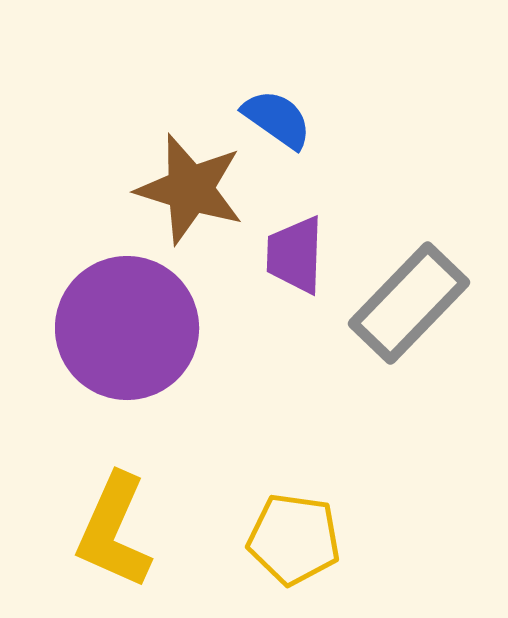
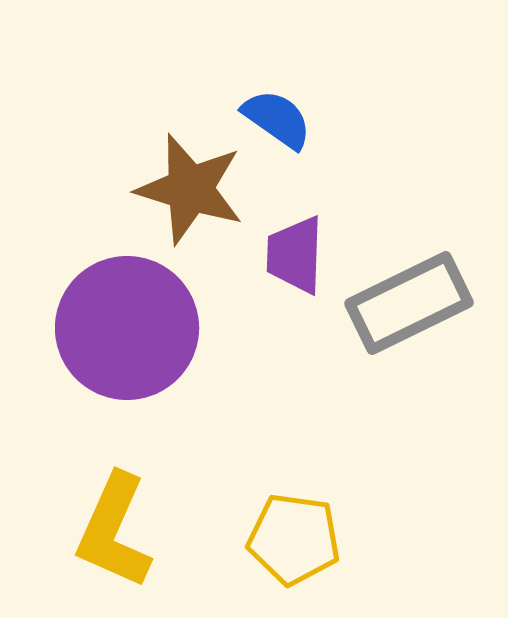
gray rectangle: rotated 20 degrees clockwise
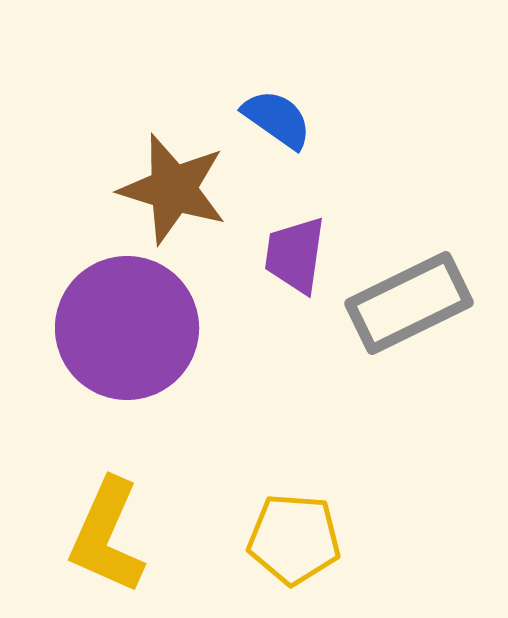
brown star: moved 17 px left
purple trapezoid: rotated 6 degrees clockwise
yellow L-shape: moved 7 px left, 5 px down
yellow pentagon: rotated 4 degrees counterclockwise
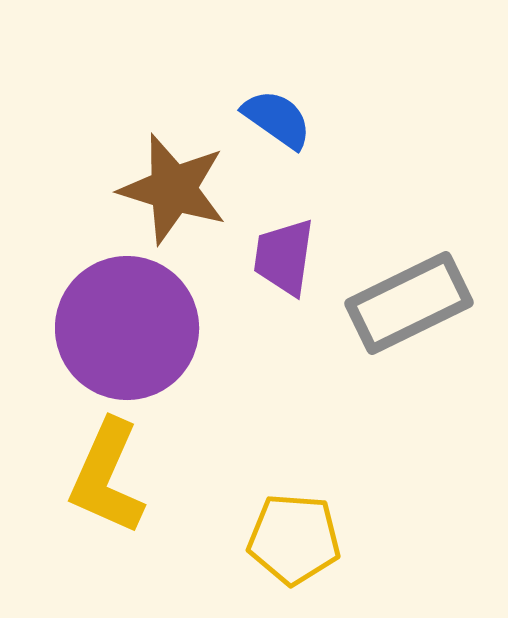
purple trapezoid: moved 11 px left, 2 px down
yellow L-shape: moved 59 px up
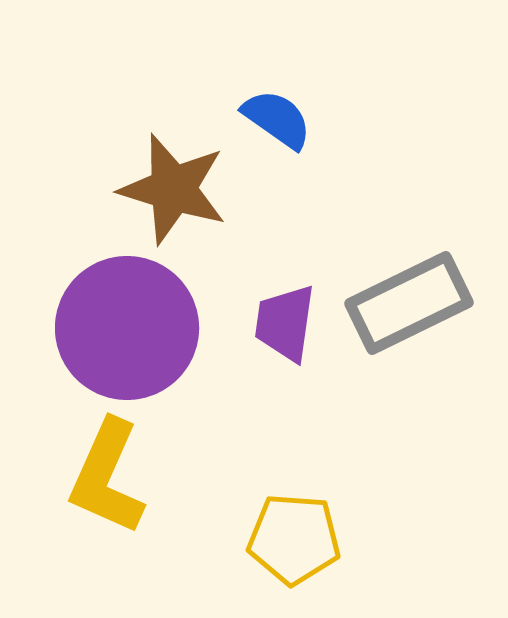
purple trapezoid: moved 1 px right, 66 px down
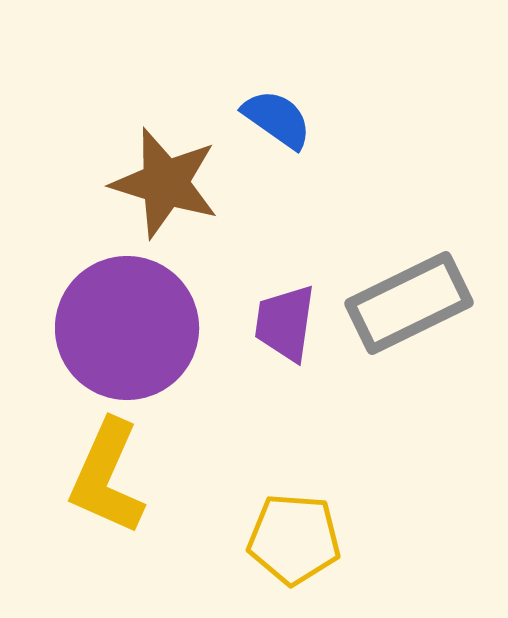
brown star: moved 8 px left, 6 px up
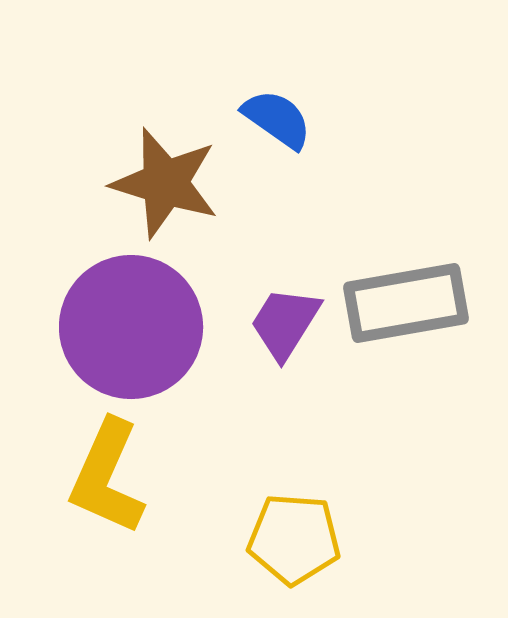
gray rectangle: moved 3 px left; rotated 16 degrees clockwise
purple trapezoid: rotated 24 degrees clockwise
purple circle: moved 4 px right, 1 px up
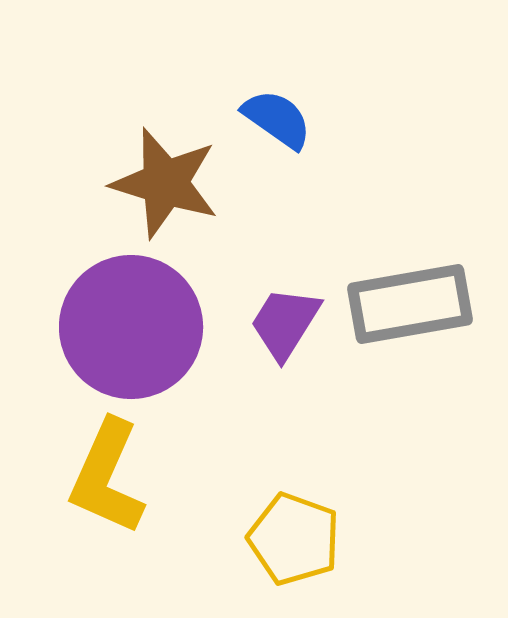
gray rectangle: moved 4 px right, 1 px down
yellow pentagon: rotated 16 degrees clockwise
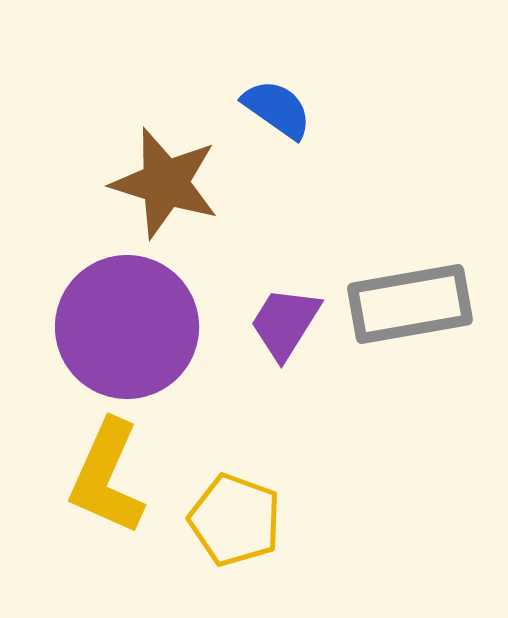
blue semicircle: moved 10 px up
purple circle: moved 4 px left
yellow pentagon: moved 59 px left, 19 px up
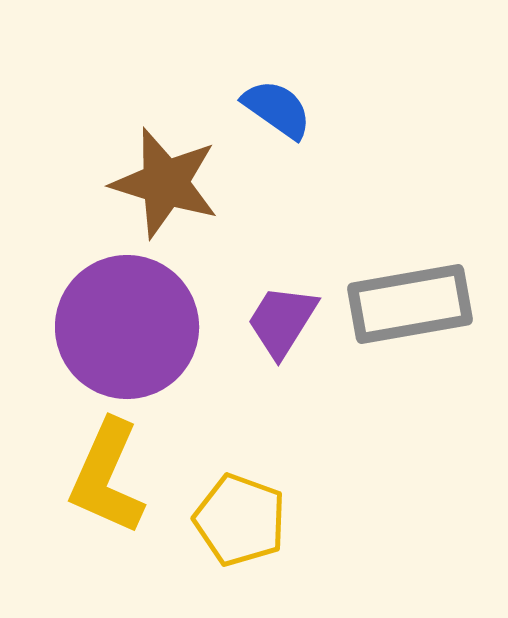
purple trapezoid: moved 3 px left, 2 px up
yellow pentagon: moved 5 px right
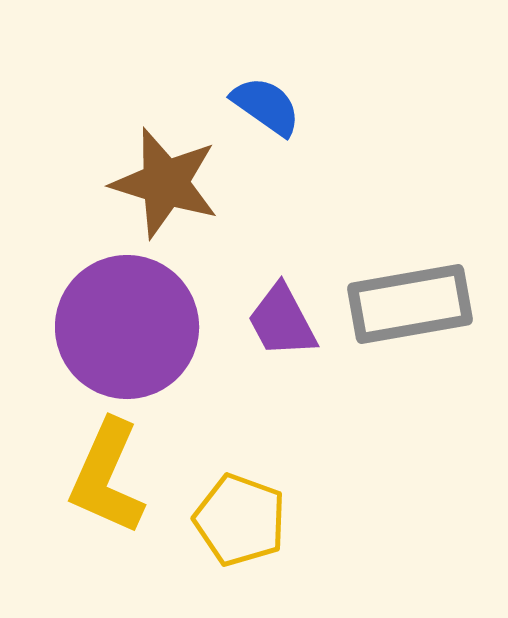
blue semicircle: moved 11 px left, 3 px up
purple trapezoid: rotated 60 degrees counterclockwise
